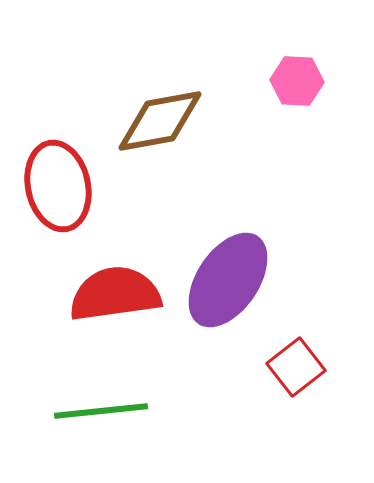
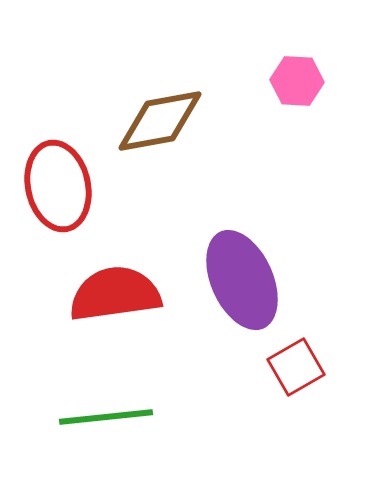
purple ellipse: moved 14 px right; rotated 58 degrees counterclockwise
red square: rotated 8 degrees clockwise
green line: moved 5 px right, 6 px down
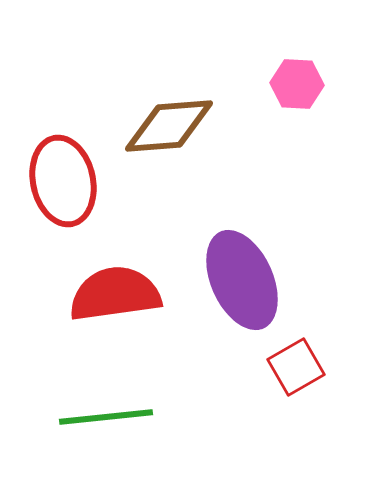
pink hexagon: moved 3 px down
brown diamond: moved 9 px right, 5 px down; rotated 6 degrees clockwise
red ellipse: moved 5 px right, 5 px up
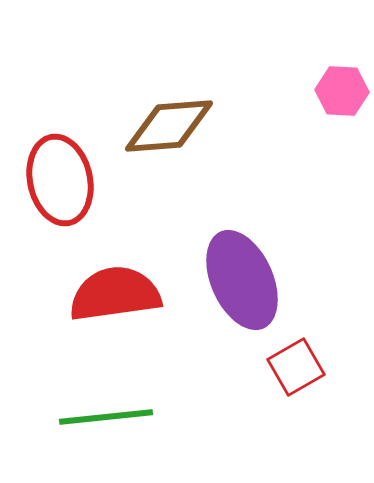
pink hexagon: moved 45 px right, 7 px down
red ellipse: moved 3 px left, 1 px up
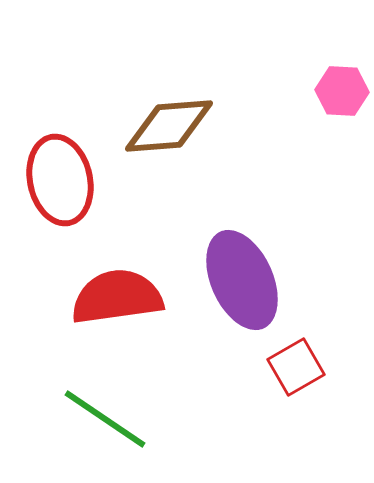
red semicircle: moved 2 px right, 3 px down
green line: moved 1 px left, 2 px down; rotated 40 degrees clockwise
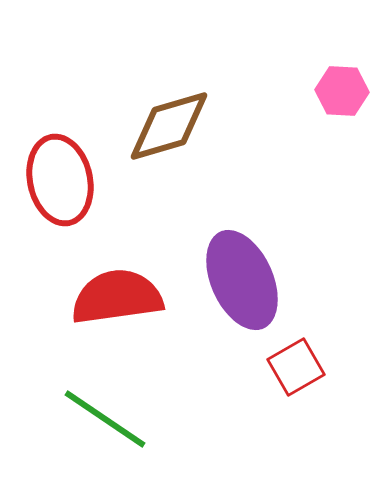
brown diamond: rotated 12 degrees counterclockwise
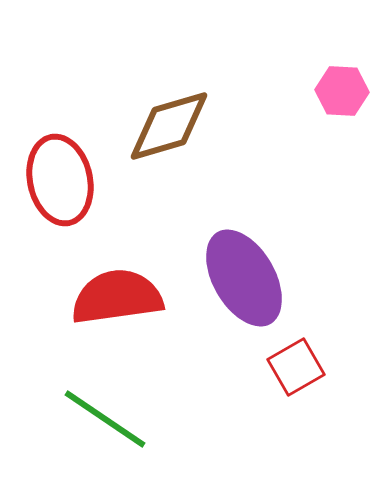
purple ellipse: moved 2 px right, 2 px up; rotated 6 degrees counterclockwise
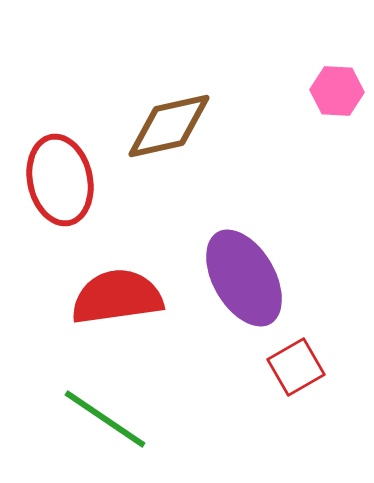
pink hexagon: moved 5 px left
brown diamond: rotated 4 degrees clockwise
